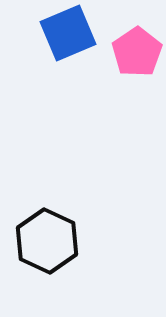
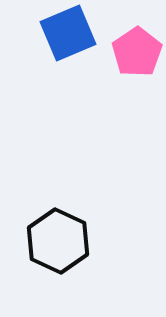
black hexagon: moved 11 px right
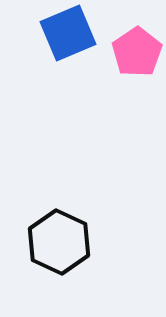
black hexagon: moved 1 px right, 1 px down
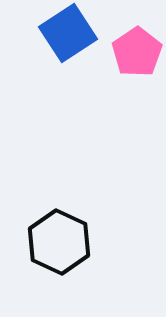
blue square: rotated 10 degrees counterclockwise
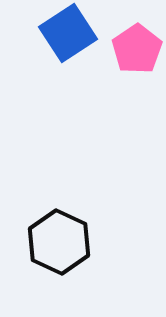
pink pentagon: moved 3 px up
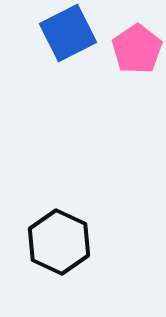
blue square: rotated 6 degrees clockwise
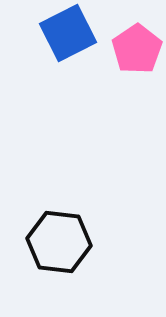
black hexagon: rotated 18 degrees counterclockwise
